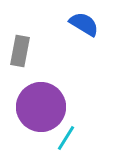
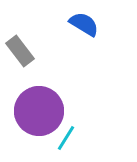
gray rectangle: rotated 48 degrees counterclockwise
purple circle: moved 2 px left, 4 px down
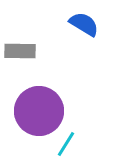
gray rectangle: rotated 52 degrees counterclockwise
cyan line: moved 6 px down
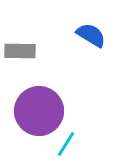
blue semicircle: moved 7 px right, 11 px down
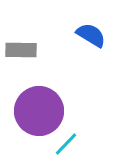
gray rectangle: moved 1 px right, 1 px up
cyan line: rotated 12 degrees clockwise
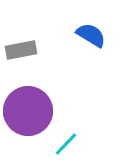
gray rectangle: rotated 12 degrees counterclockwise
purple circle: moved 11 px left
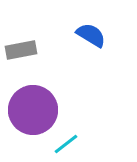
purple circle: moved 5 px right, 1 px up
cyan line: rotated 8 degrees clockwise
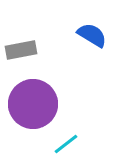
blue semicircle: moved 1 px right
purple circle: moved 6 px up
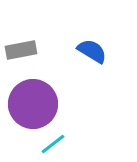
blue semicircle: moved 16 px down
cyan line: moved 13 px left
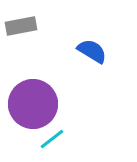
gray rectangle: moved 24 px up
cyan line: moved 1 px left, 5 px up
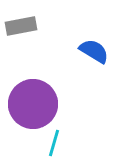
blue semicircle: moved 2 px right
cyan line: moved 2 px right, 4 px down; rotated 36 degrees counterclockwise
